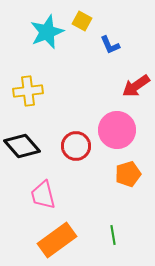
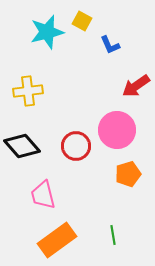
cyan star: rotated 8 degrees clockwise
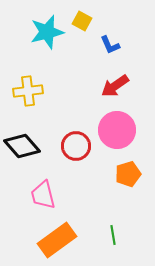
red arrow: moved 21 px left
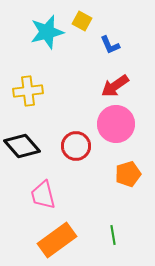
pink circle: moved 1 px left, 6 px up
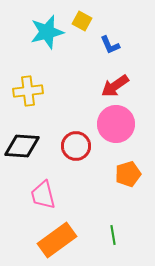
black diamond: rotated 45 degrees counterclockwise
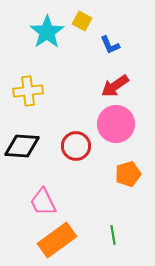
cyan star: rotated 20 degrees counterclockwise
pink trapezoid: moved 7 px down; rotated 12 degrees counterclockwise
